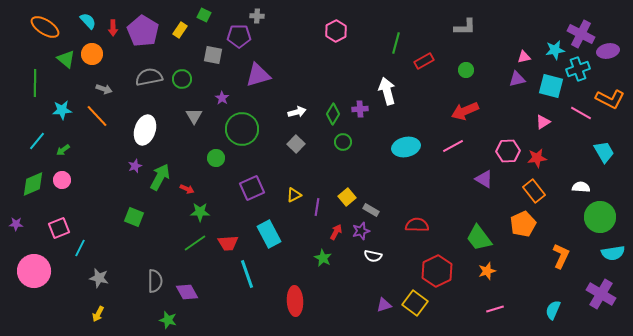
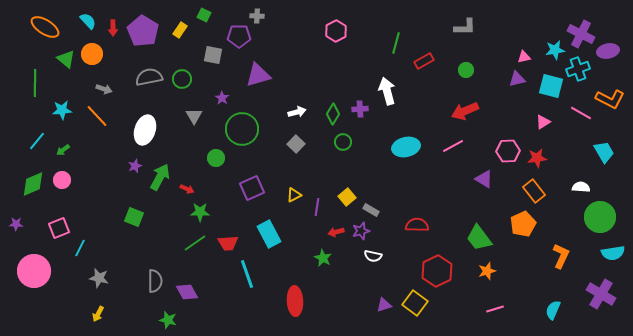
red arrow at (336, 232): rotated 133 degrees counterclockwise
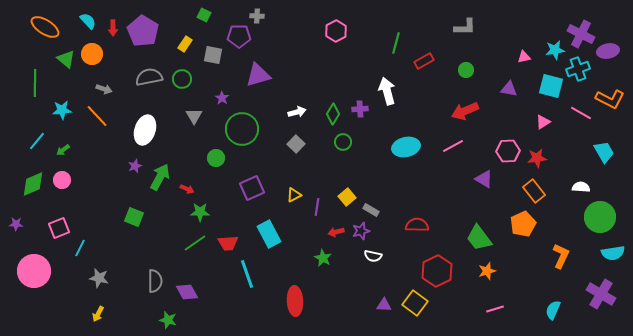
yellow rectangle at (180, 30): moved 5 px right, 14 px down
purple triangle at (517, 79): moved 8 px left, 10 px down; rotated 24 degrees clockwise
purple triangle at (384, 305): rotated 21 degrees clockwise
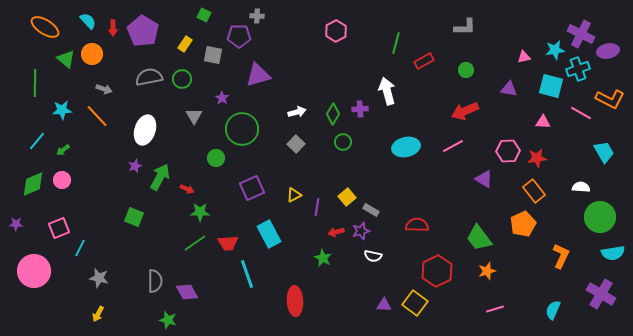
pink triangle at (543, 122): rotated 35 degrees clockwise
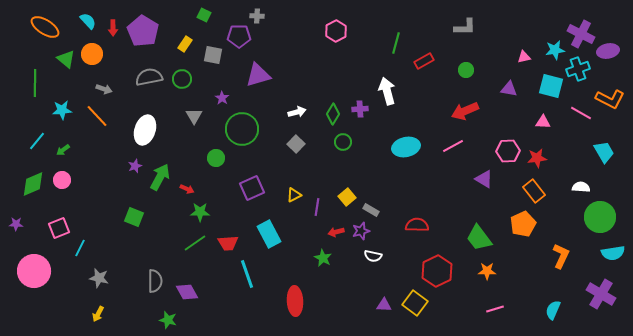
orange star at (487, 271): rotated 18 degrees clockwise
